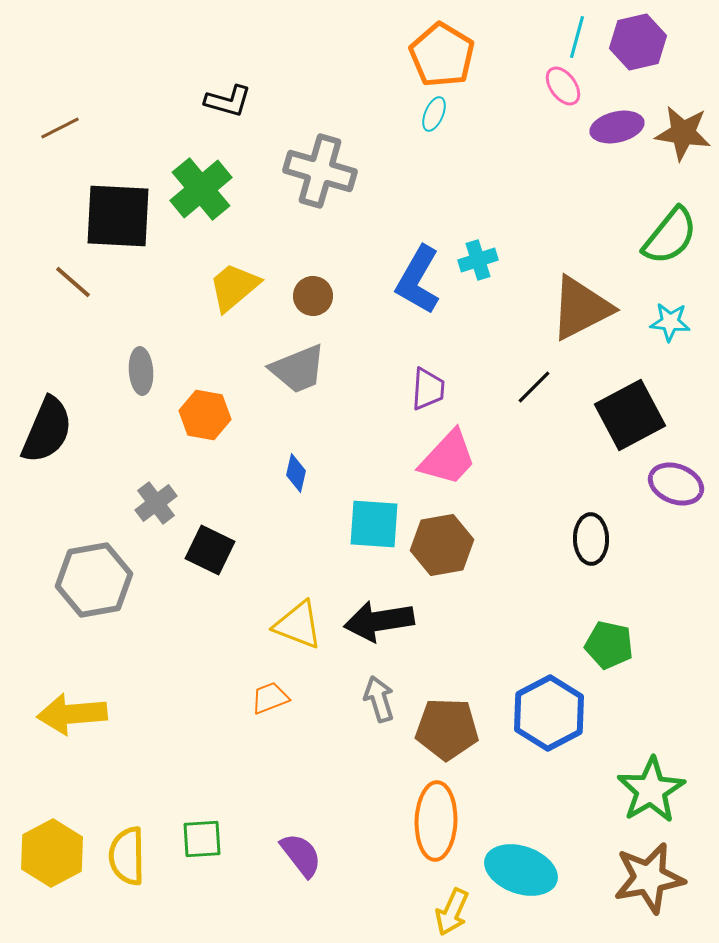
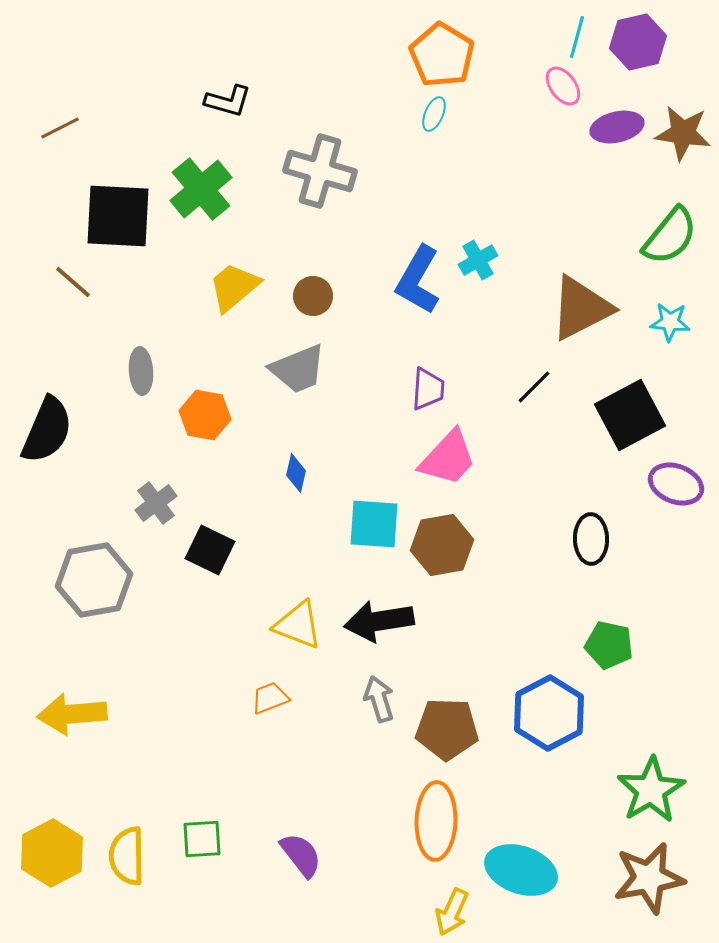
cyan cross at (478, 260): rotated 12 degrees counterclockwise
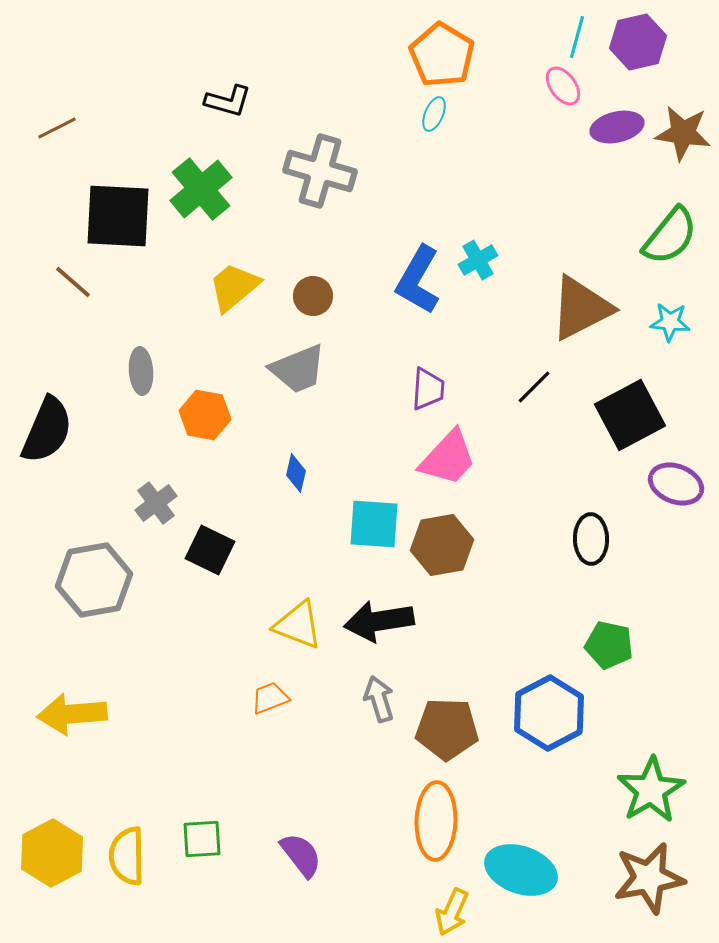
brown line at (60, 128): moved 3 px left
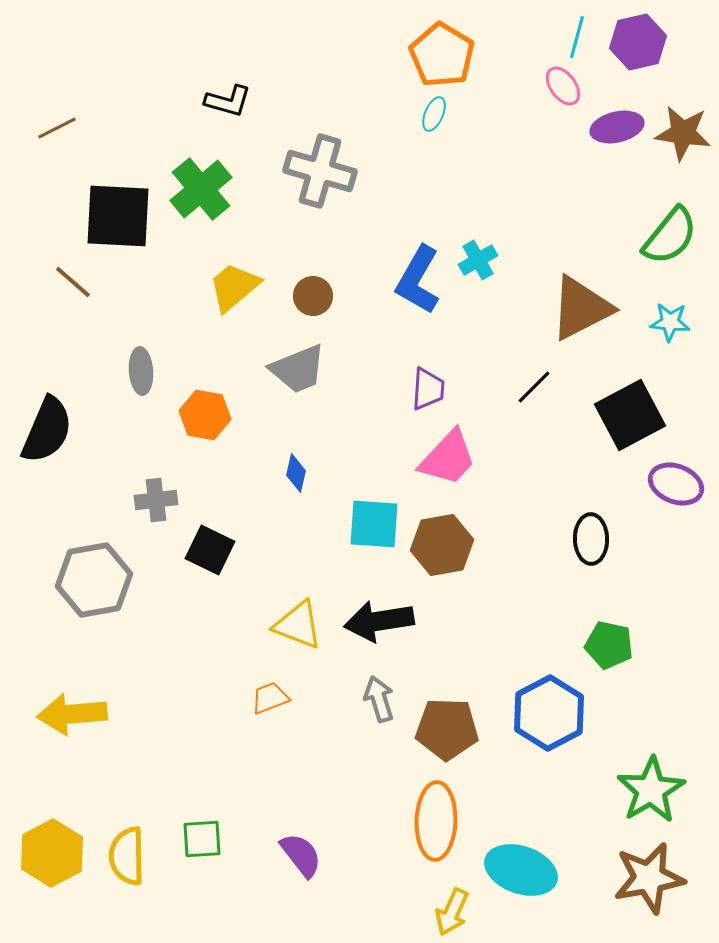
gray cross at (156, 503): moved 3 px up; rotated 30 degrees clockwise
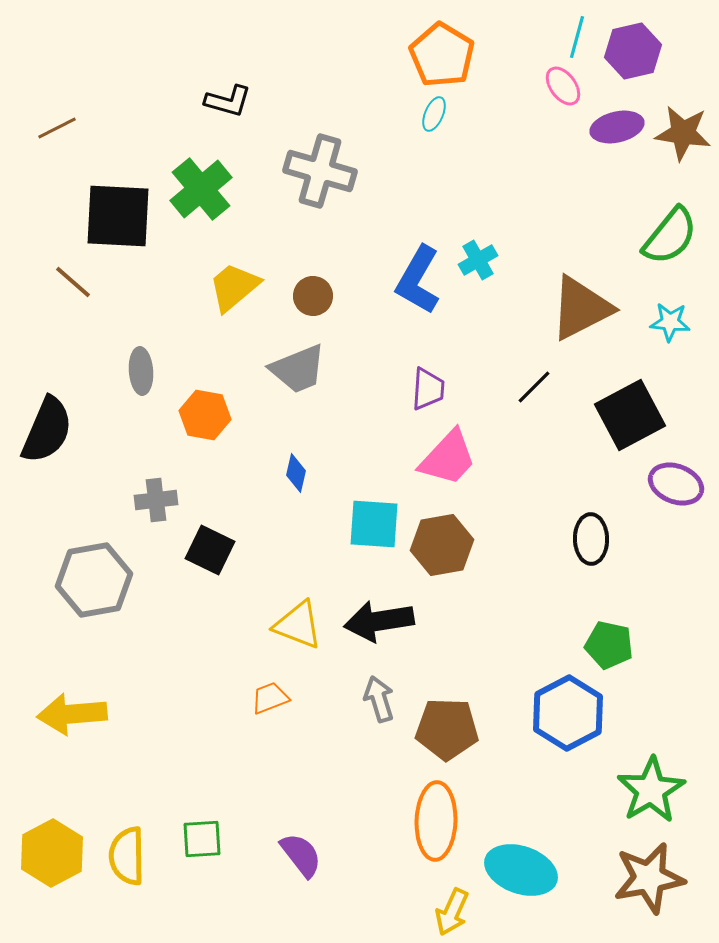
purple hexagon at (638, 42): moved 5 px left, 9 px down
blue hexagon at (549, 713): moved 19 px right
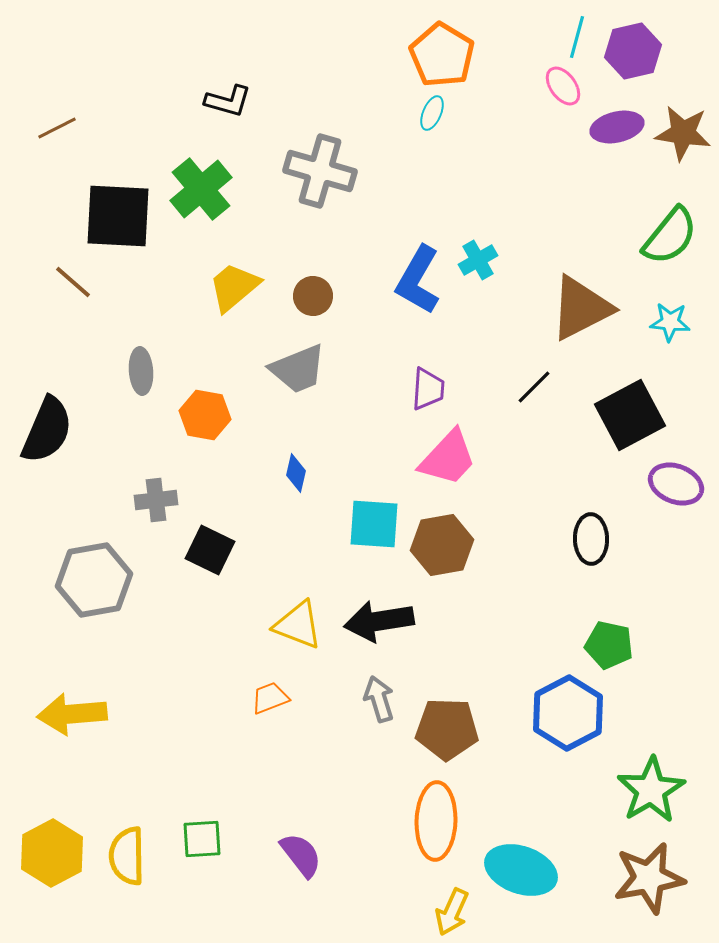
cyan ellipse at (434, 114): moved 2 px left, 1 px up
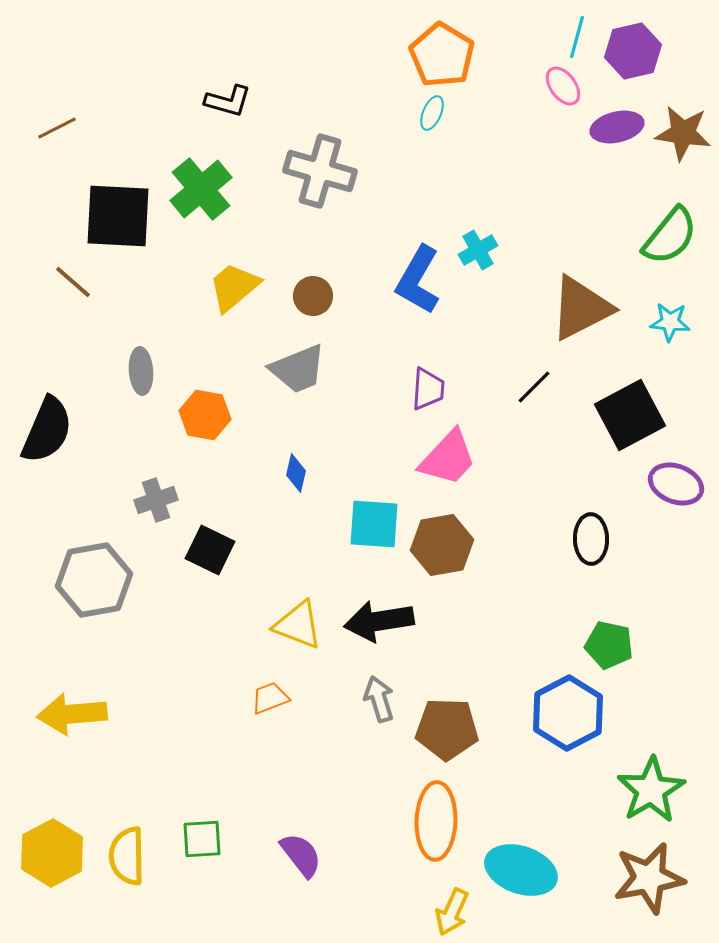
cyan cross at (478, 260): moved 10 px up
gray cross at (156, 500): rotated 12 degrees counterclockwise
